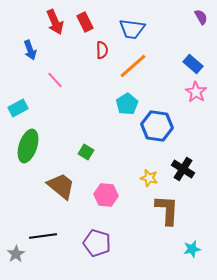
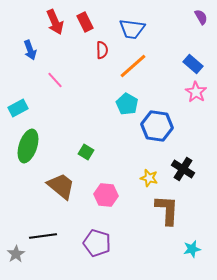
cyan pentagon: rotated 10 degrees counterclockwise
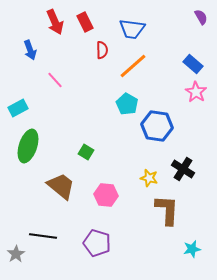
black line: rotated 16 degrees clockwise
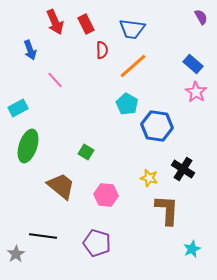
red rectangle: moved 1 px right, 2 px down
cyan star: rotated 12 degrees counterclockwise
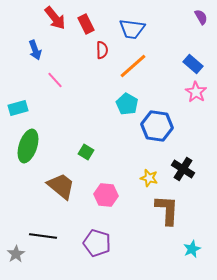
red arrow: moved 4 px up; rotated 15 degrees counterclockwise
blue arrow: moved 5 px right
cyan rectangle: rotated 12 degrees clockwise
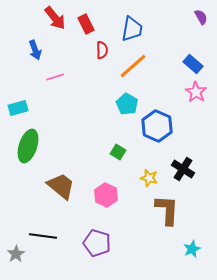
blue trapezoid: rotated 88 degrees counterclockwise
pink line: moved 3 px up; rotated 66 degrees counterclockwise
blue hexagon: rotated 16 degrees clockwise
green square: moved 32 px right
pink hexagon: rotated 20 degrees clockwise
